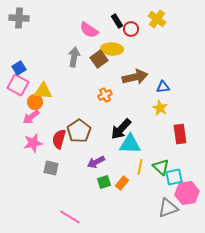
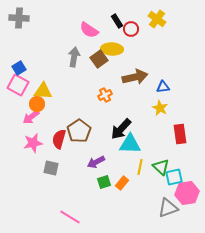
orange circle: moved 2 px right, 2 px down
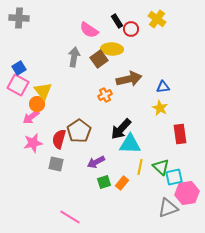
brown arrow: moved 6 px left, 2 px down
yellow triangle: rotated 48 degrees clockwise
gray square: moved 5 px right, 4 px up
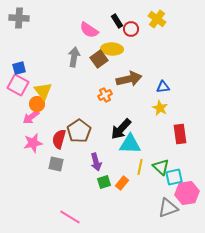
blue square: rotated 16 degrees clockwise
purple arrow: rotated 78 degrees counterclockwise
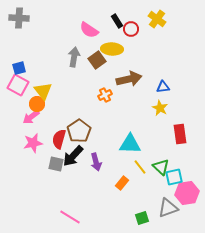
brown square: moved 2 px left, 1 px down
black arrow: moved 48 px left, 27 px down
yellow line: rotated 49 degrees counterclockwise
green square: moved 38 px right, 36 px down
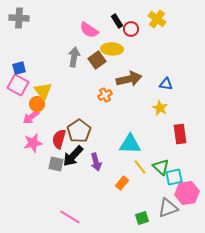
blue triangle: moved 3 px right, 3 px up; rotated 16 degrees clockwise
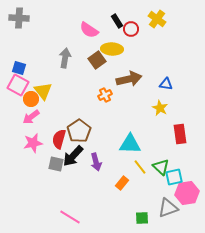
gray arrow: moved 9 px left, 1 px down
blue square: rotated 32 degrees clockwise
orange circle: moved 6 px left, 5 px up
green square: rotated 16 degrees clockwise
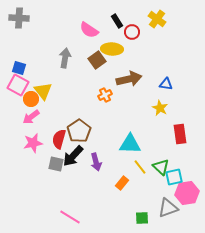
red circle: moved 1 px right, 3 px down
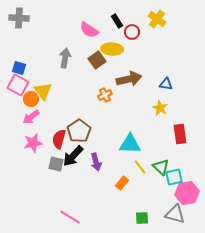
gray triangle: moved 7 px right, 6 px down; rotated 35 degrees clockwise
